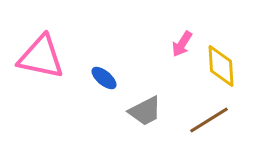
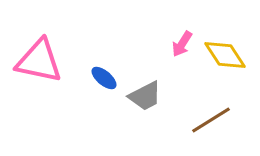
pink triangle: moved 2 px left, 4 px down
yellow diamond: moved 4 px right, 11 px up; rotated 30 degrees counterclockwise
gray trapezoid: moved 15 px up
brown line: moved 2 px right
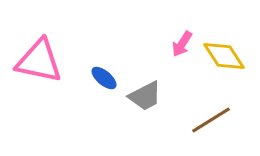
yellow diamond: moved 1 px left, 1 px down
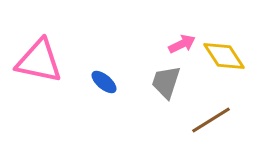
pink arrow: rotated 148 degrees counterclockwise
blue ellipse: moved 4 px down
gray trapezoid: moved 21 px right, 14 px up; rotated 135 degrees clockwise
